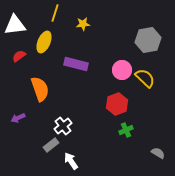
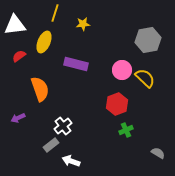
white arrow: rotated 36 degrees counterclockwise
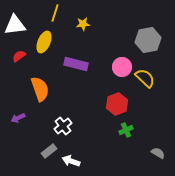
pink circle: moved 3 px up
gray rectangle: moved 2 px left, 6 px down
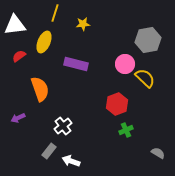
pink circle: moved 3 px right, 3 px up
gray rectangle: rotated 14 degrees counterclockwise
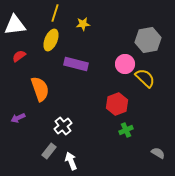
yellow ellipse: moved 7 px right, 2 px up
white arrow: rotated 48 degrees clockwise
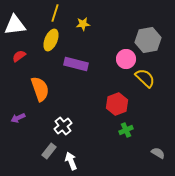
pink circle: moved 1 px right, 5 px up
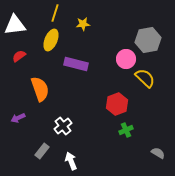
gray rectangle: moved 7 px left
